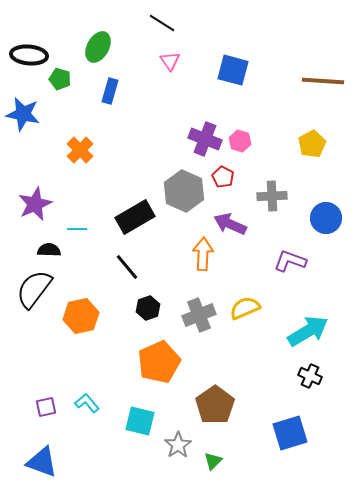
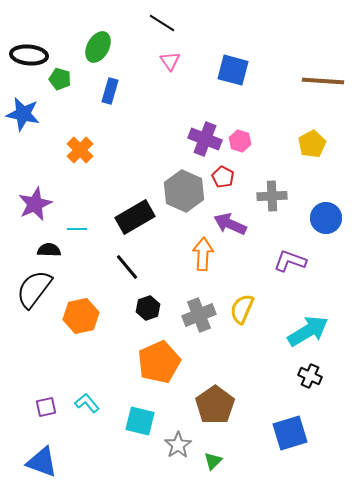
yellow semicircle at (245, 308): moved 3 px left, 1 px down; rotated 44 degrees counterclockwise
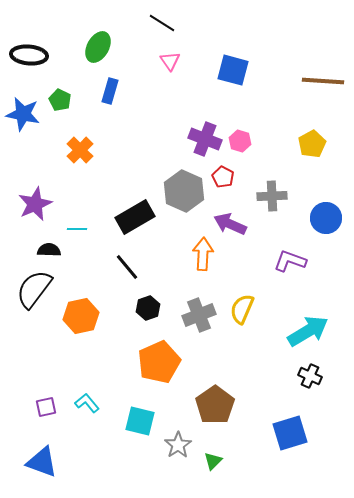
green pentagon at (60, 79): moved 21 px down; rotated 10 degrees clockwise
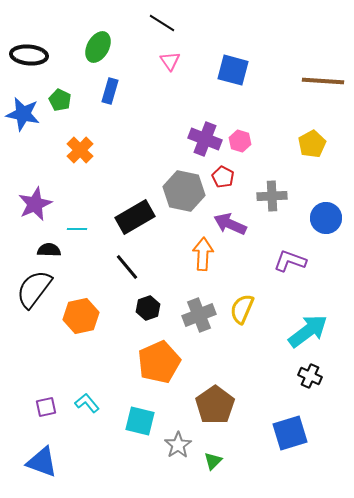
gray hexagon at (184, 191): rotated 12 degrees counterclockwise
cyan arrow at (308, 331): rotated 6 degrees counterclockwise
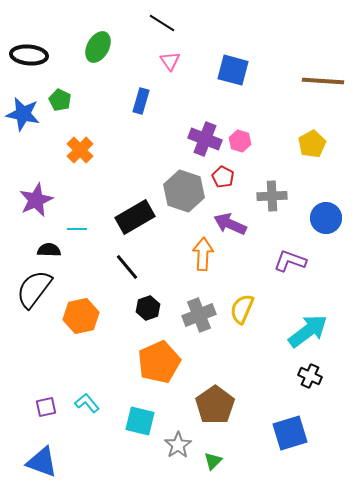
blue rectangle at (110, 91): moved 31 px right, 10 px down
gray hexagon at (184, 191): rotated 6 degrees clockwise
purple star at (35, 204): moved 1 px right, 4 px up
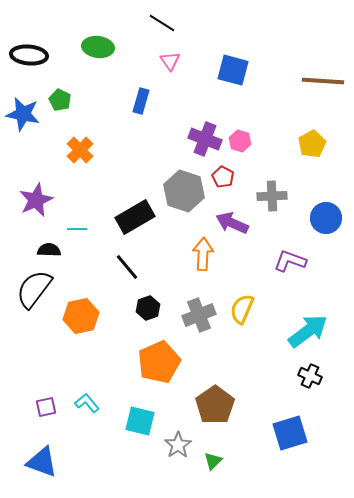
green ellipse at (98, 47): rotated 68 degrees clockwise
purple arrow at (230, 224): moved 2 px right, 1 px up
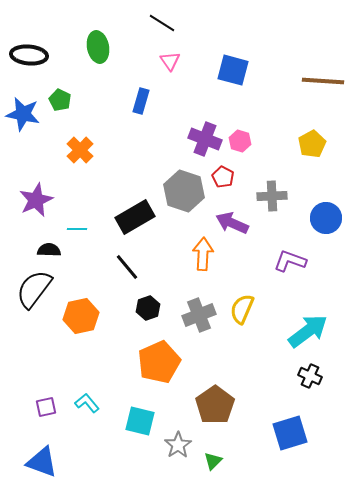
green ellipse at (98, 47): rotated 72 degrees clockwise
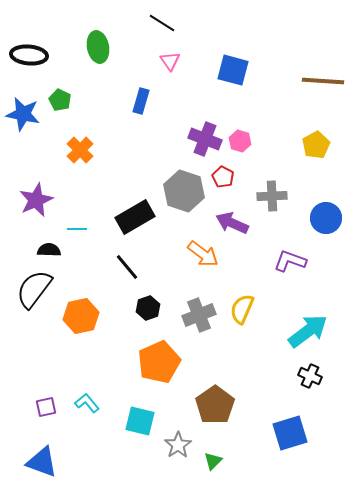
yellow pentagon at (312, 144): moved 4 px right, 1 px down
orange arrow at (203, 254): rotated 124 degrees clockwise
